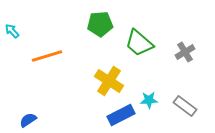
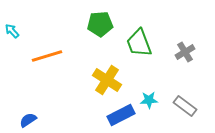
green trapezoid: rotated 28 degrees clockwise
yellow cross: moved 2 px left, 1 px up
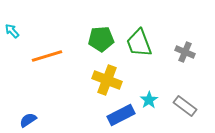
green pentagon: moved 1 px right, 15 px down
gray cross: rotated 36 degrees counterclockwise
yellow cross: rotated 12 degrees counterclockwise
cyan star: rotated 30 degrees counterclockwise
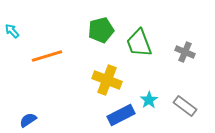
green pentagon: moved 9 px up; rotated 10 degrees counterclockwise
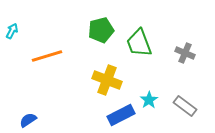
cyan arrow: rotated 70 degrees clockwise
gray cross: moved 1 px down
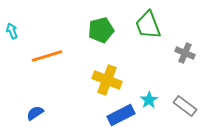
cyan arrow: rotated 49 degrees counterclockwise
green trapezoid: moved 9 px right, 18 px up
blue semicircle: moved 7 px right, 7 px up
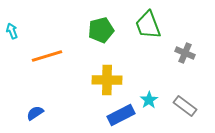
yellow cross: rotated 20 degrees counterclockwise
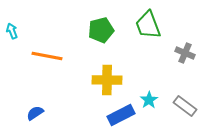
orange line: rotated 28 degrees clockwise
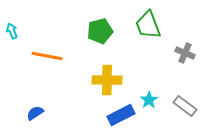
green pentagon: moved 1 px left, 1 px down
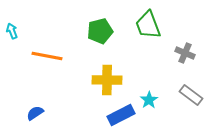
gray rectangle: moved 6 px right, 11 px up
